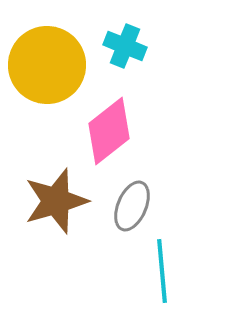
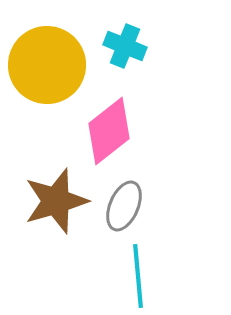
gray ellipse: moved 8 px left
cyan line: moved 24 px left, 5 px down
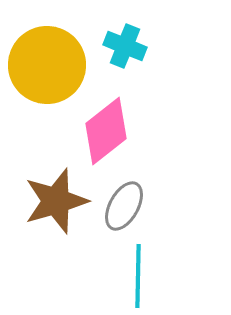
pink diamond: moved 3 px left
gray ellipse: rotated 6 degrees clockwise
cyan line: rotated 6 degrees clockwise
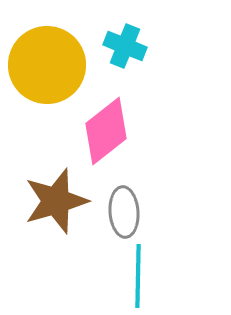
gray ellipse: moved 6 px down; rotated 33 degrees counterclockwise
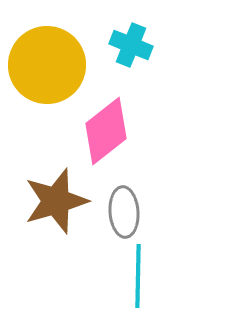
cyan cross: moved 6 px right, 1 px up
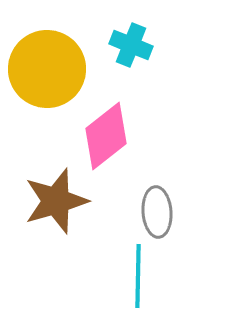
yellow circle: moved 4 px down
pink diamond: moved 5 px down
gray ellipse: moved 33 px right
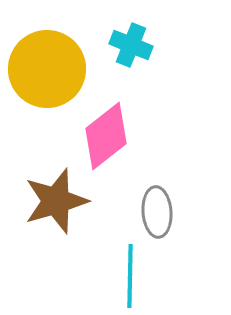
cyan line: moved 8 px left
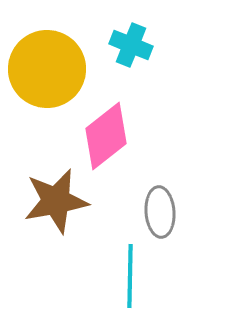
brown star: rotated 6 degrees clockwise
gray ellipse: moved 3 px right
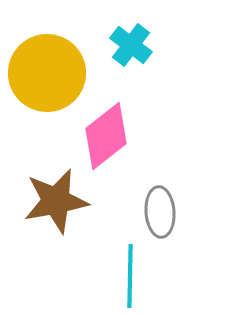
cyan cross: rotated 15 degrees clockwise
yellow circle: moved 4 px down
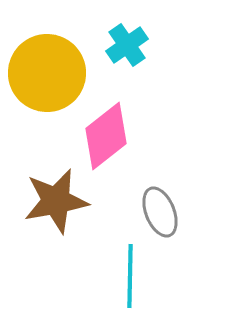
cyan cross: moved 4 px left; rotated 18 degrees clockwise
gray ellipse: rotated 18 degrees counterclockwise
